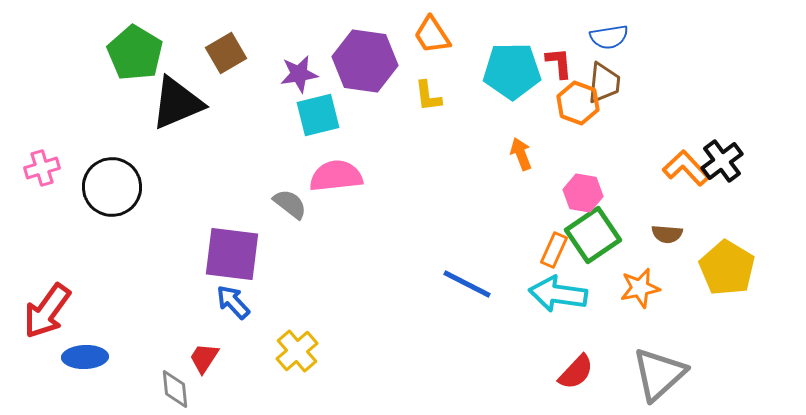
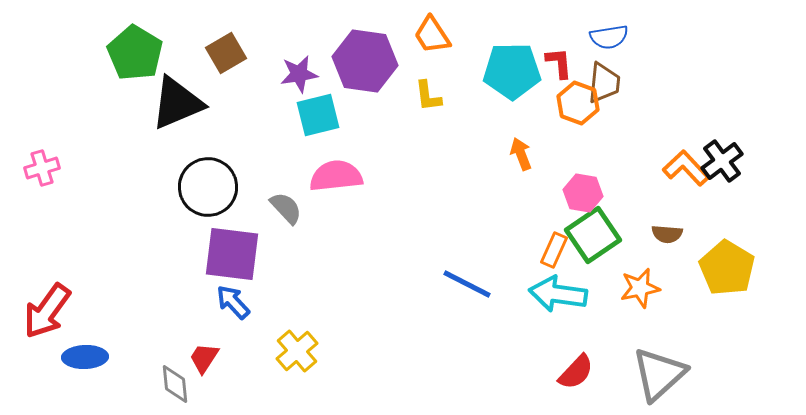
black circle: moved 96 px right
gray semicircle: moved 4 px left, 4 px down; rotated 9 degrees clockwise
gray diamond: moved 5 px up
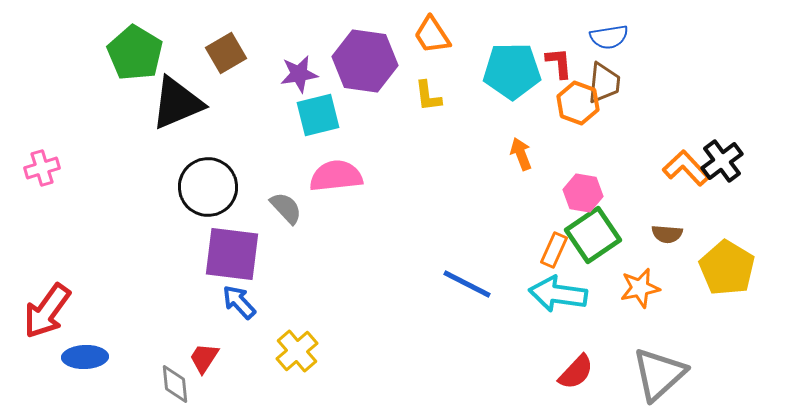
blue arrow: moved 6 px right
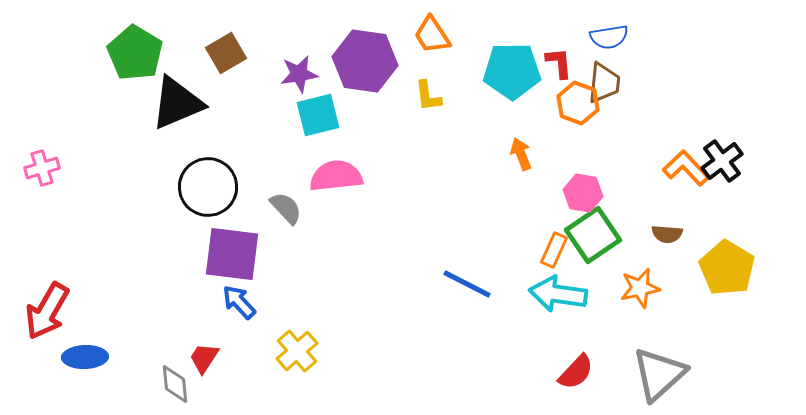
red arrow: rotated 6 degrees counterclockwise
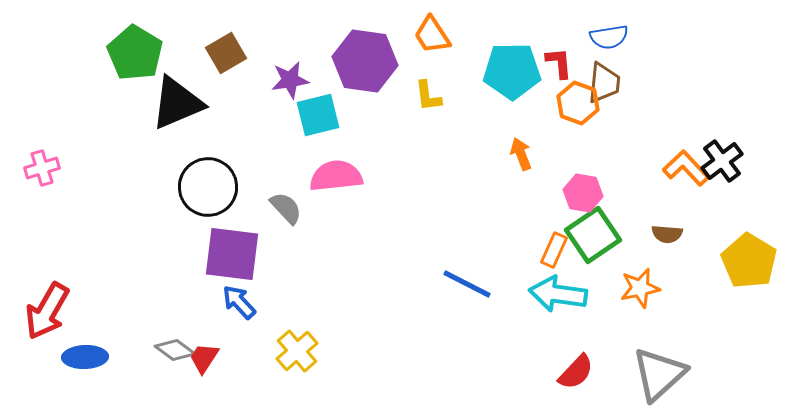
purple star: moved 9 px left, 6 px down
yellow pentagon: moved 22 px right, 7 px up
gray diamond: moved 34 px up; rotated 48 degrees counterclockwise
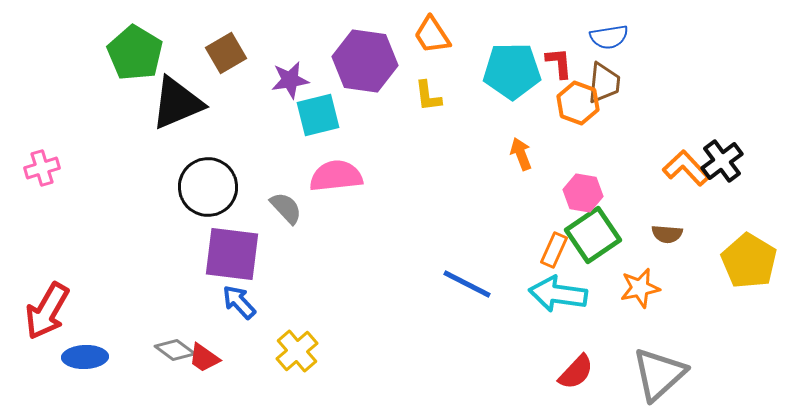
red trapezoid: rotated 88 degrees counterclockwise
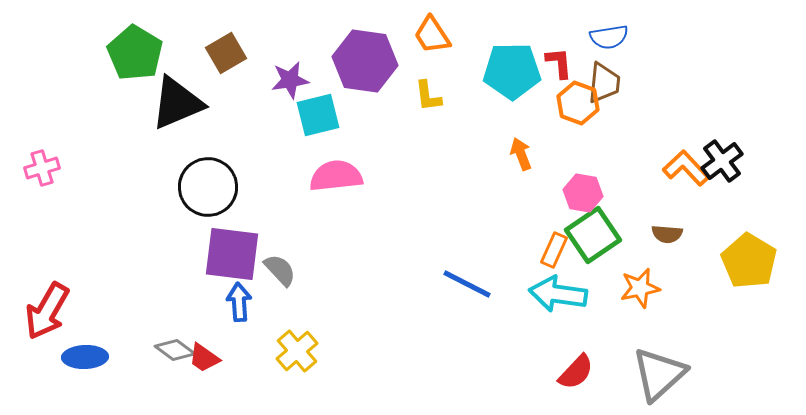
gray semicircle: moved 6 px left, 62 px down
blue arrow: rotated 39 degrees clockwise
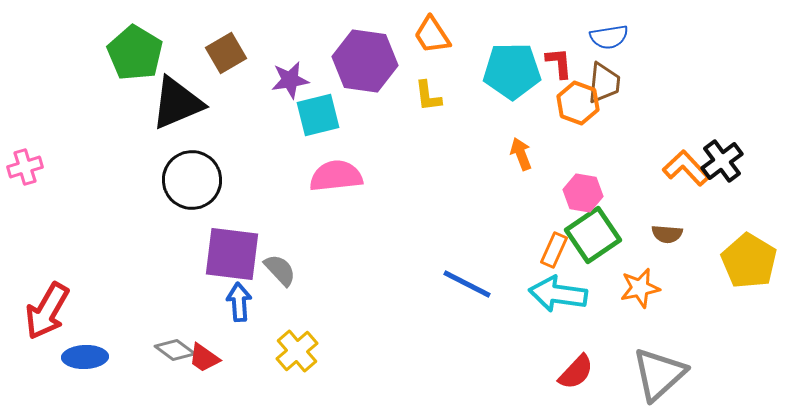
pink cross: moved 17 px left, 1 px up
black circle: moved 16 px left, 7 px up
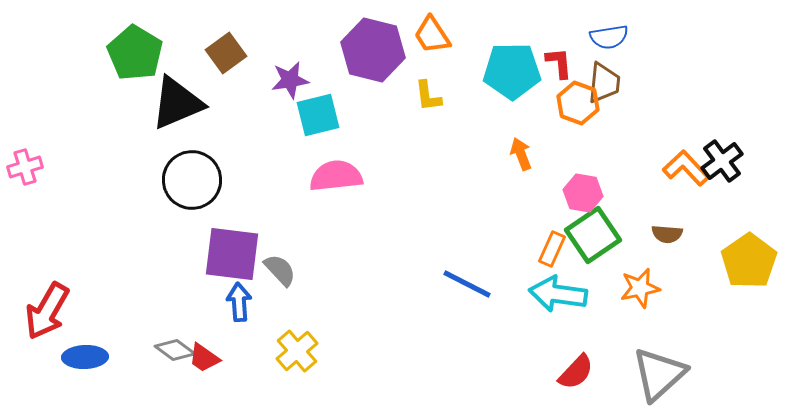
brown square: rotated 6 degrees counterclockwise
purple hexagon: moved 8 px right, 11 px up; rotated 6 degrees clockwise
orange rectangle: moved 2 px left, 1 px up
yellow pentagon: rotated 6 degrees clockwise
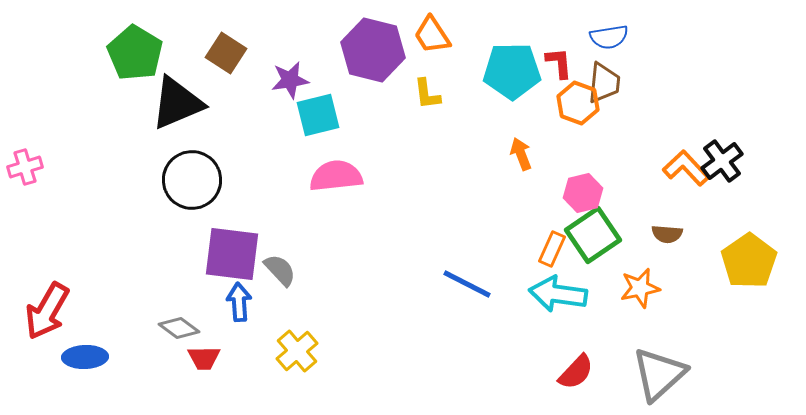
brown square: rotated 21 degrees counterclockwise
yellow L-shape: moved 1 px left, 2 px up
pink hexagon: rotated 24 degrees counterclockwise
gray diamond: moved 4 px right, 22 px up
red trapezoid: rotated 36 degrees counterclockwise
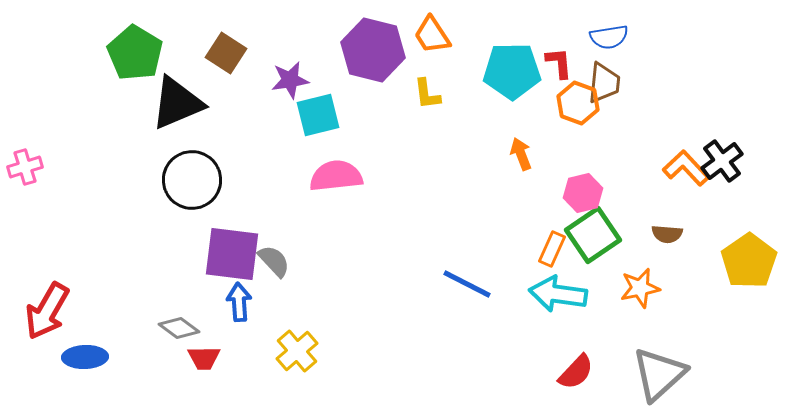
gray semicircle: moved 6 px left, 9 px up
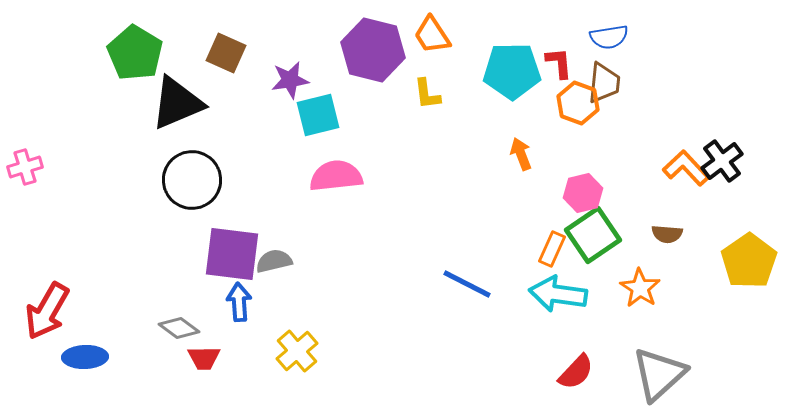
brown square: rotated 9 degrees counterclockwise
gray semicircle: rotated 60 degrees counterclockwise
orange star: rotated 27 degrees counterclockwise
